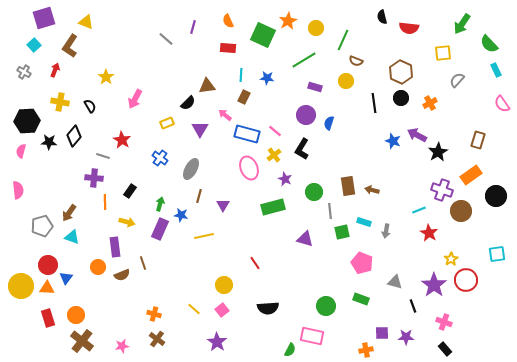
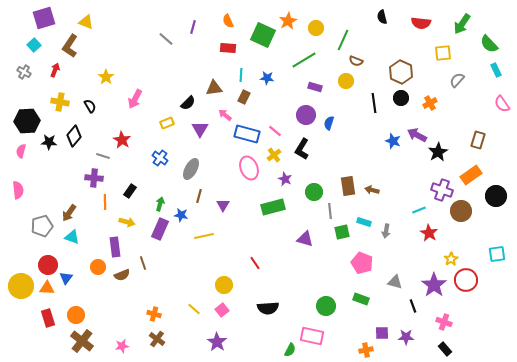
red semicircle at (409, 28): moved 12 px right, 5 px up
brown triangle at (207, 86): moved 7 px right, 2 px down
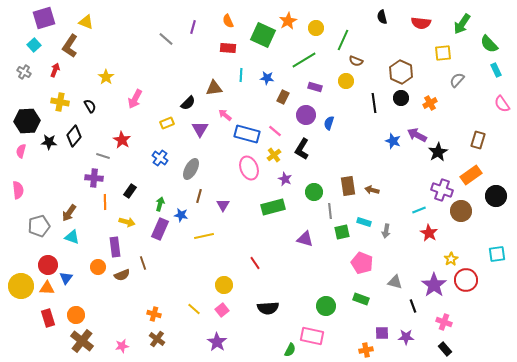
brown rectangle at (244, 97): moved 39 px right
gray pentagon at (42, 226): moved 3 px left
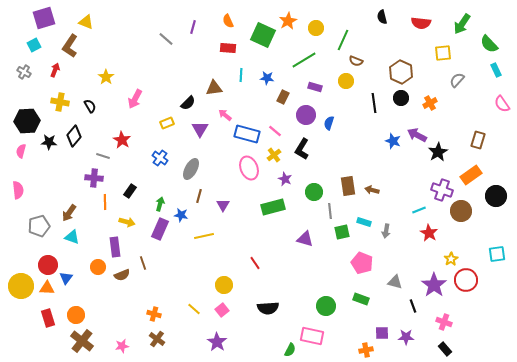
cyan square at (34, 45): rotated 16 degrees clockwise
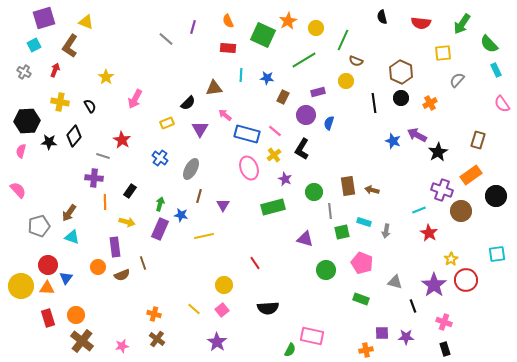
purple rectangle at (315, 87): moved 3 px right, 5 px down; rotated 32 degrees counterclockwise
pink semicircle at (18, 190): rotated 36 degrees counterclockwise
green circle at (326, 306): moved 36 px up
black rectangle at (445, 349): rotated 24 degrees clockwise
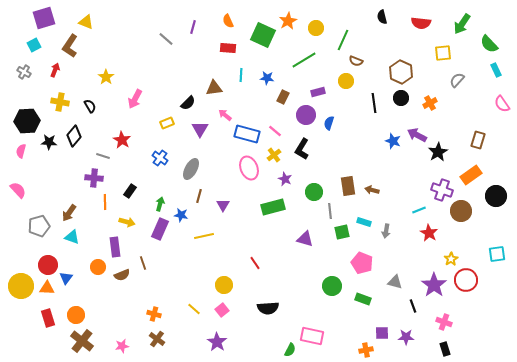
green circle at (326, 270): moved 6 px right, 16 px down
green rectangle at (361, 299): moved 2 px right
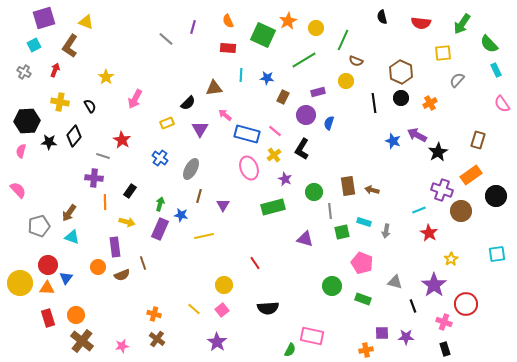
red circle at (466, 280): moved 24 px down
yellow circle at (21, 286): moved 1 px left, 3 px up
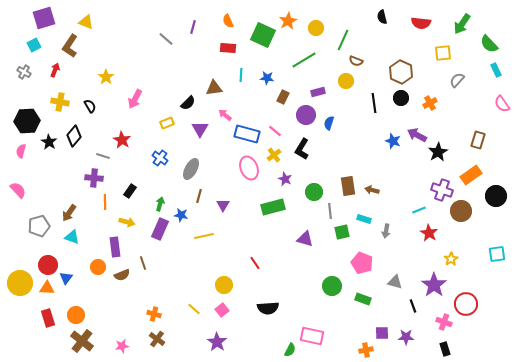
black star at (49, 142): rotated 28 degrees clockwise
cyan rectangle at (364, 222): moved 3 px up
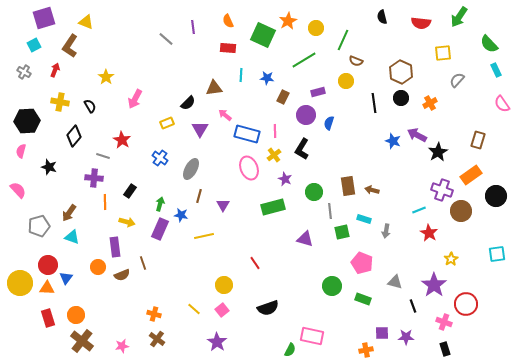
green arrow at (462, 24): moved 3 px left, 7 px up
purple line at (193, 27): rotated 24 degrees counterclockwise
pink line at (275, 131): rotated 48 degrees clockwise
black star at (49, 142): moved 25 px down; rotated 14 degrees counterclockwise
black semicircle at (268, 308): rotated 15 degrees counterclockwise
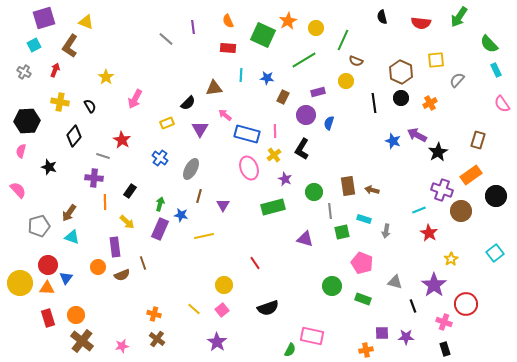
yellow square at (443, 53): moved 7 px left, 7 px down
yellow arrow at (127, 222): rotated 28 degrees clockwise
cyan square at (497, 254): moved 2 px left, 1 px up; rotated 30 degrees counterclockwise
